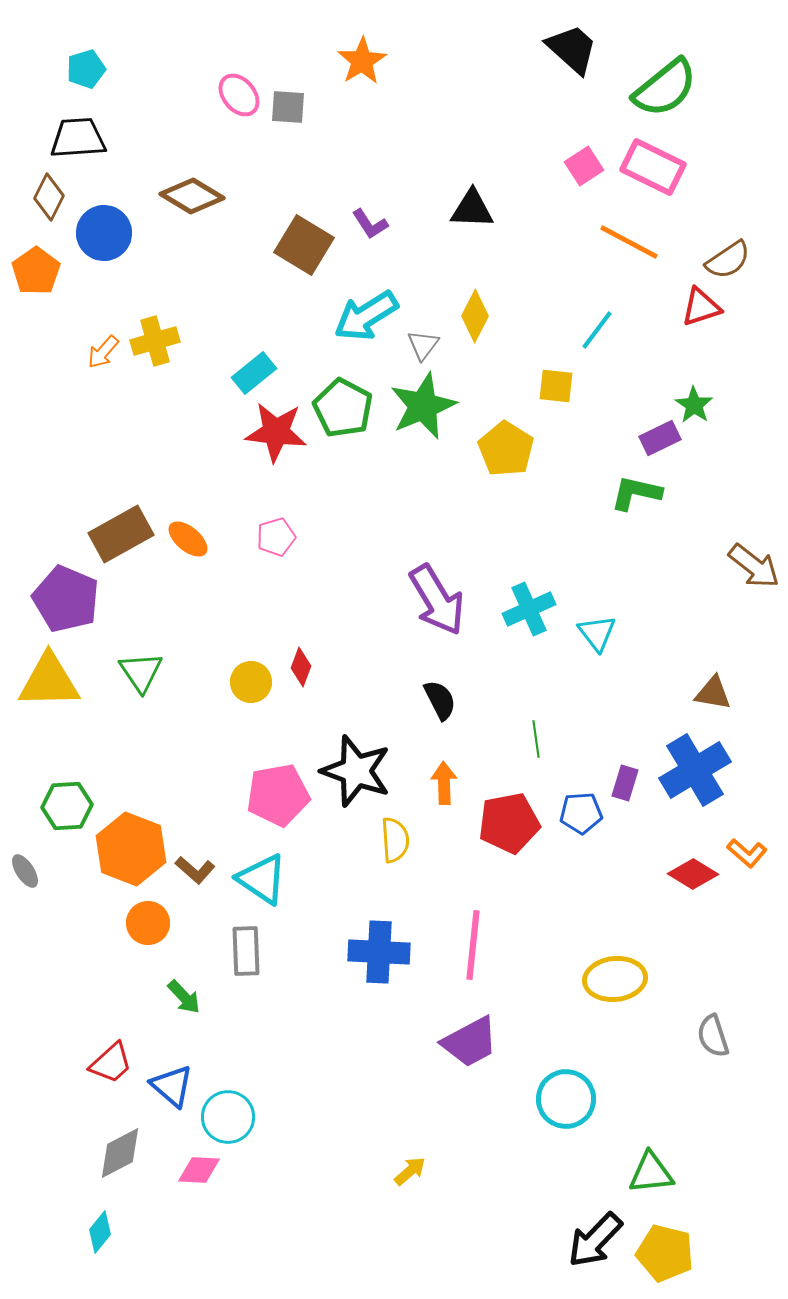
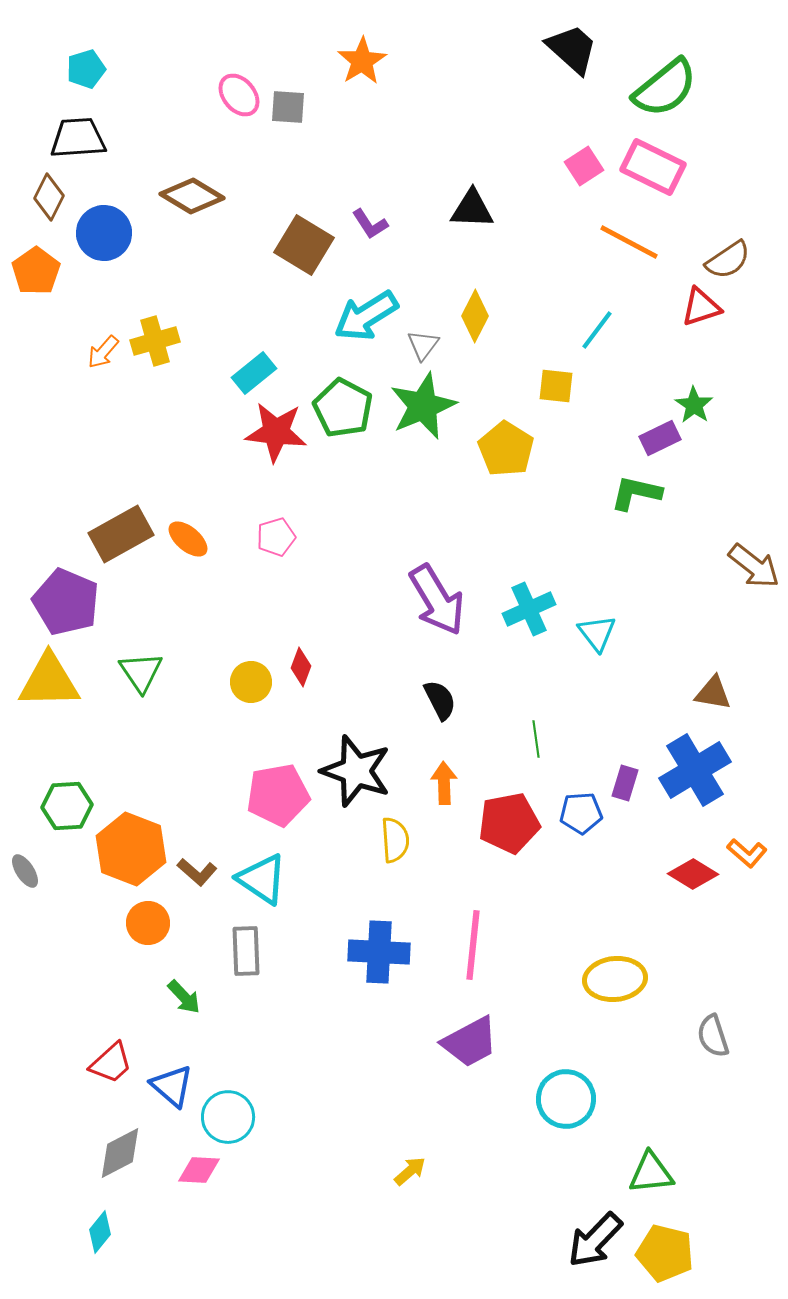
purple pentagon at (66, 599): moved 3 px down
brown L-shape at (195, 870): moved 2 px right, 2 px down
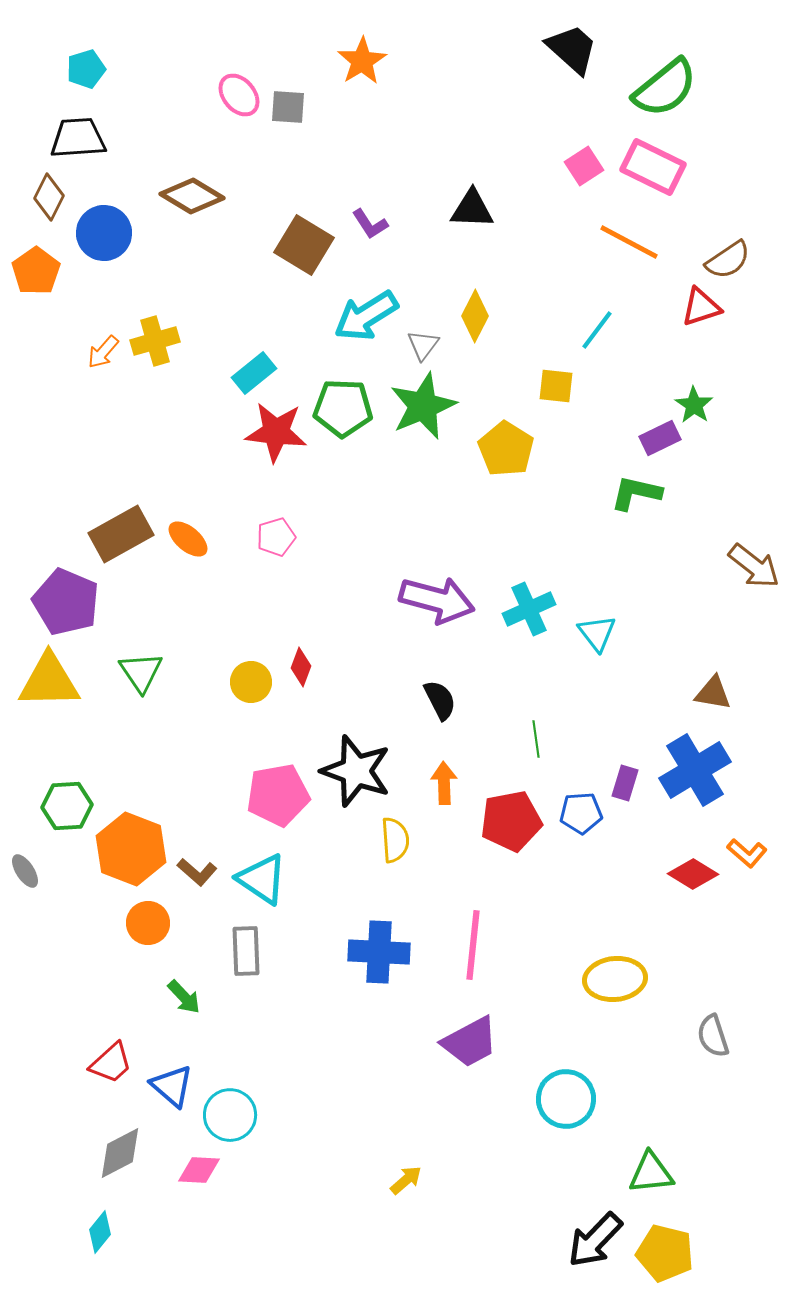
green pentagon at (343, 408): rotated 26 degrees counterclockwise
purple arrow at (437, 600): rotated 44 degrees counterclockwise
red pentagon at (509, 823): moved 2 px right, 2 px up
cyan circle at (228, 1117): moved 2 px right, 2 px up
yellow arrow at (410, 1171): moved 4 px left, 9 px down
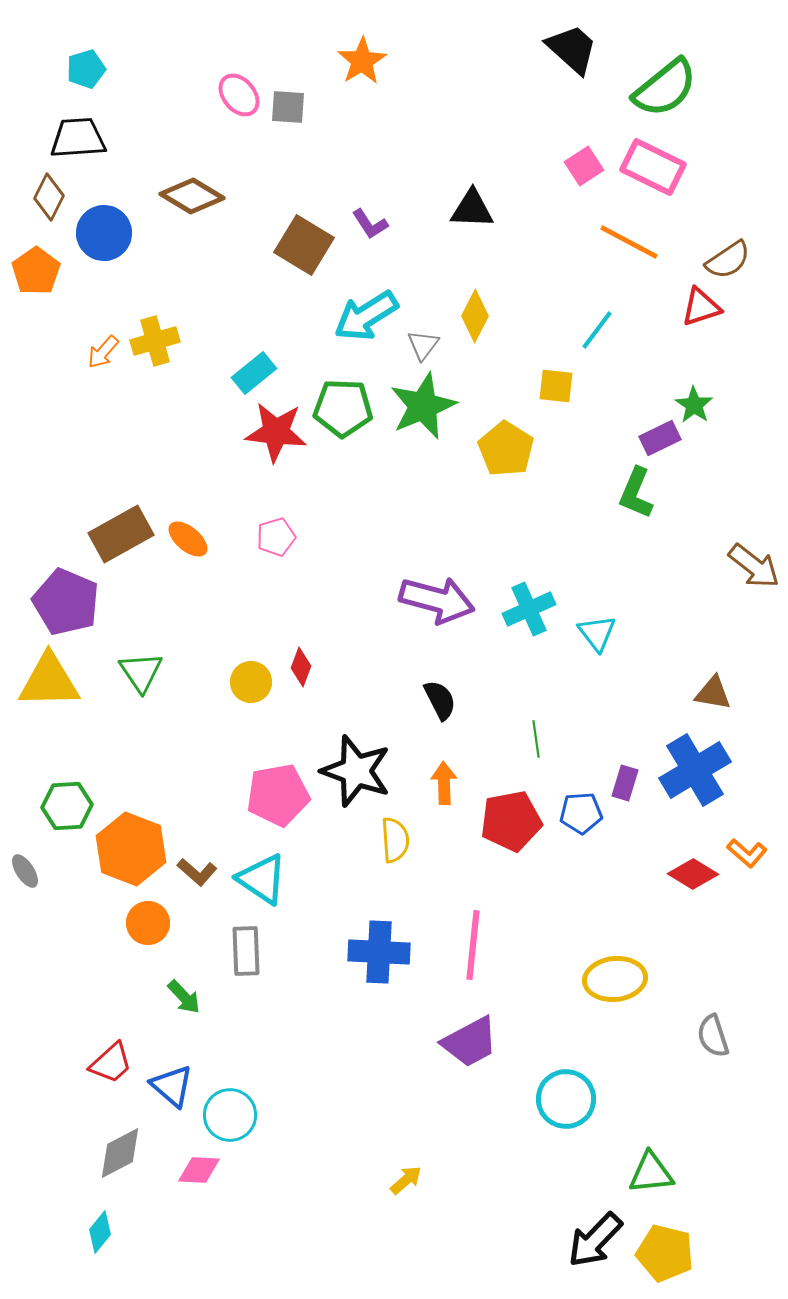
green L-shape at (636, 493): rotated 80 degrees counterclockwise
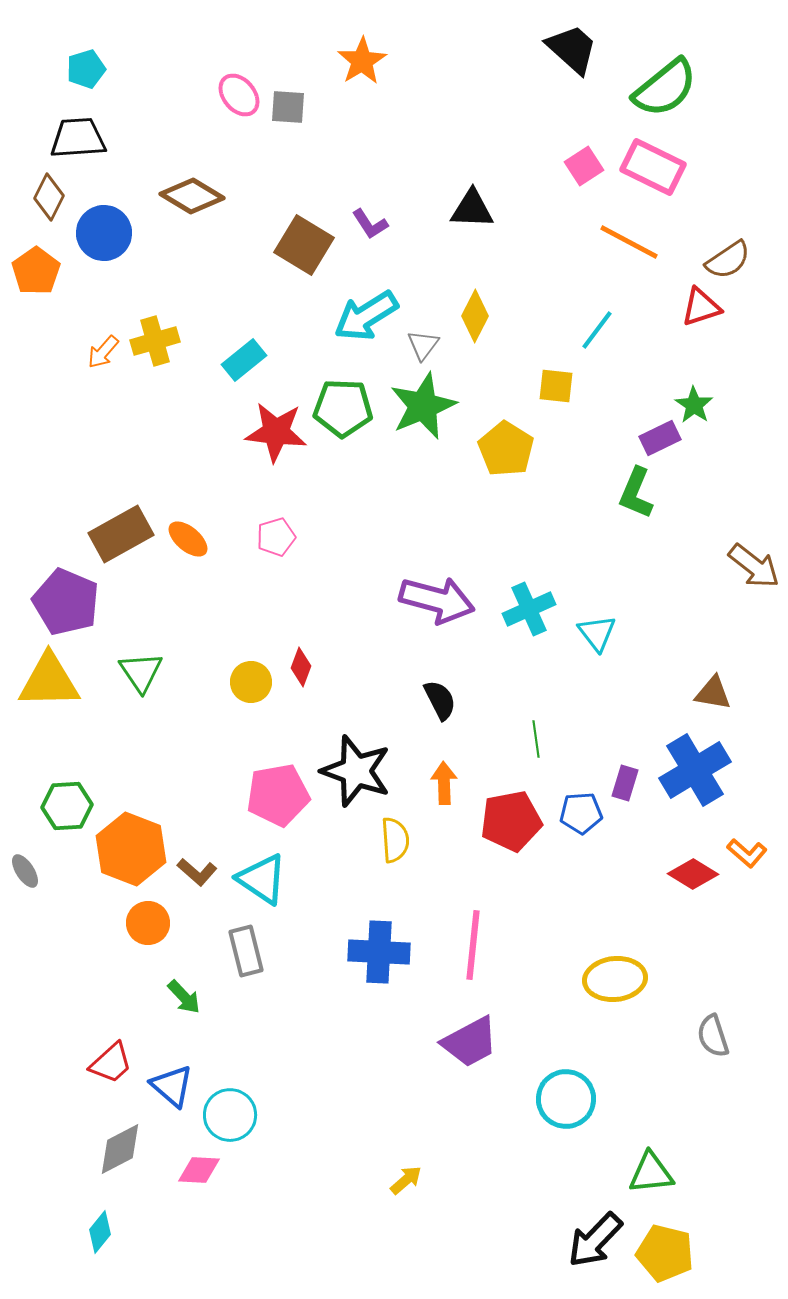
cyan rectangle at (254, 373): moved 10 px left, 13 px up
gray rectangle at (246, 951): rotated 12 degrees counterclockwise
gray diamond at (120, 1153): moved 4 px up
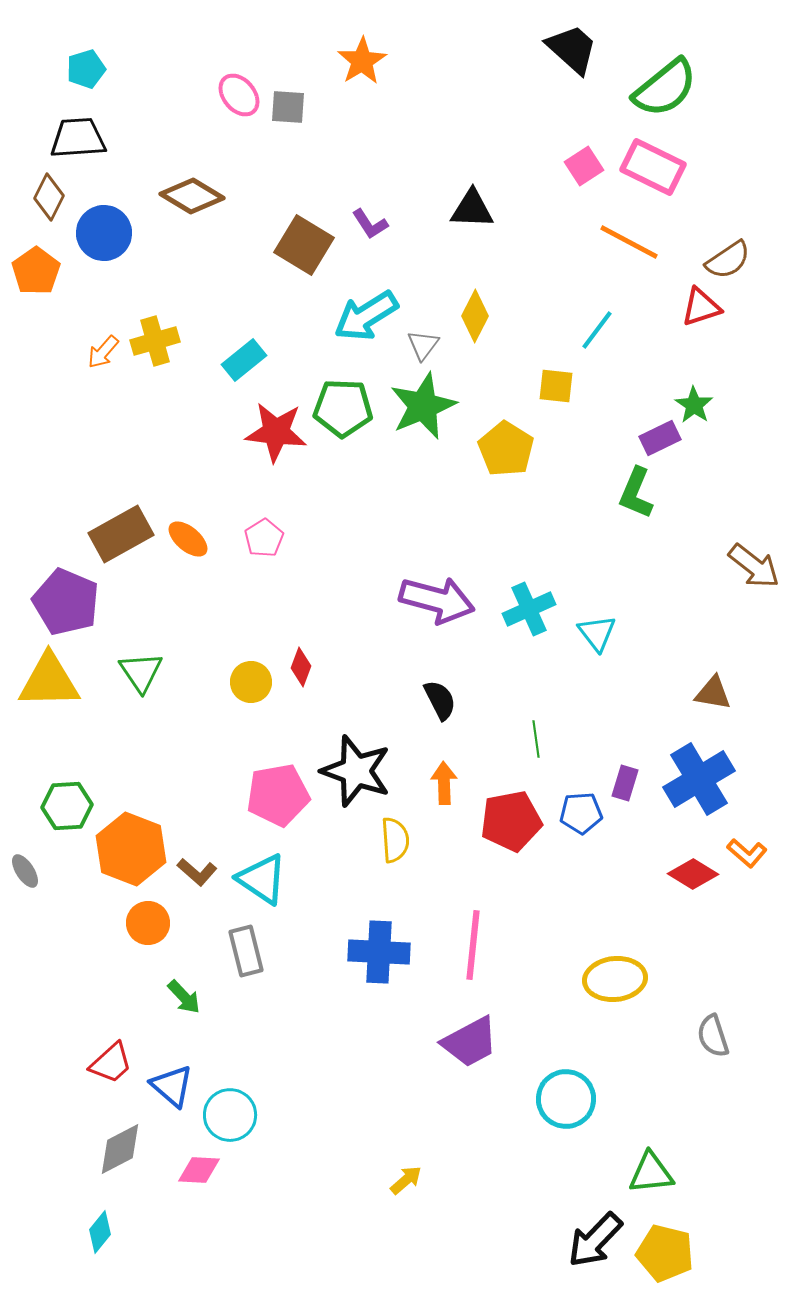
pink pentagon at (276, 537): moved 12 px left, 1 px down; rotated 15 degrees counterclockwise
blue cross at (695, 770): moved 4 px right, 9 px down
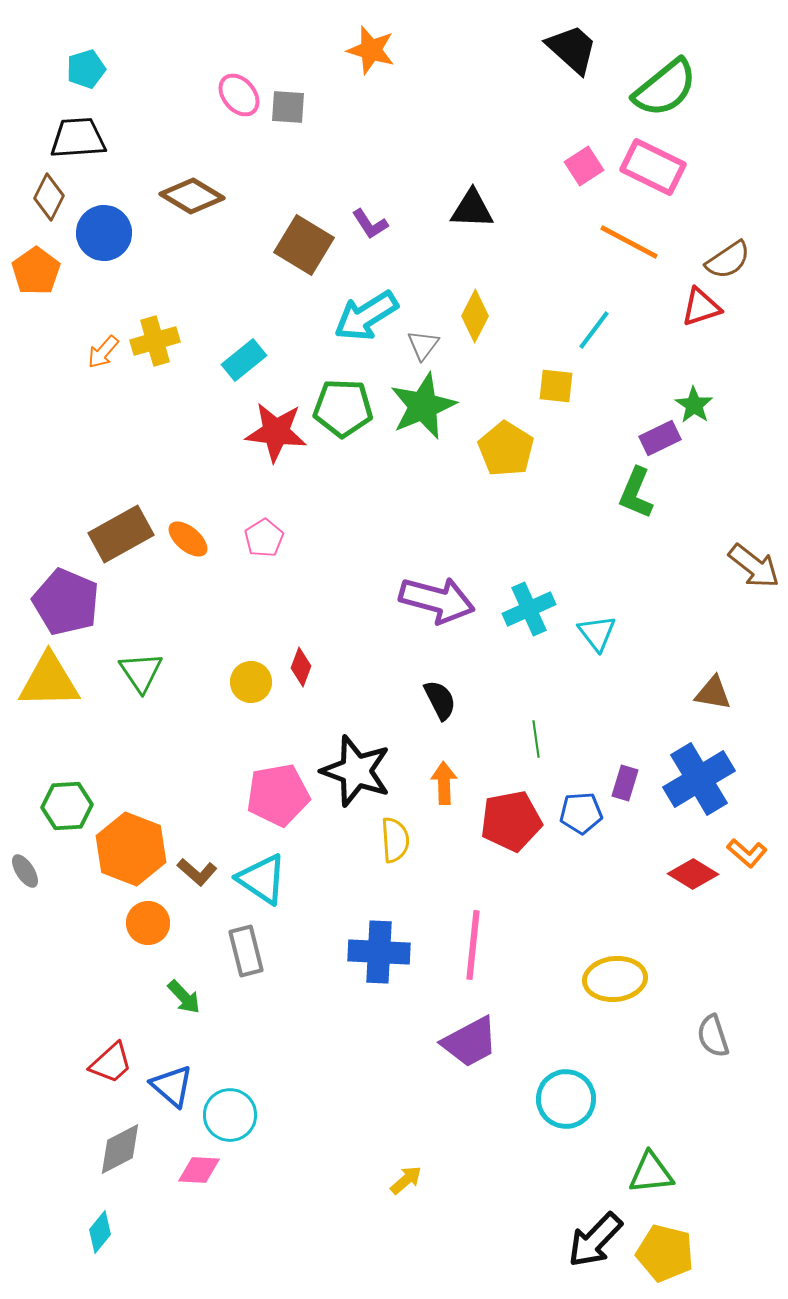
orange star at (362, 61): moved 9 px right, 11 px up; rotated 24 degrees counterclockwise
cyan line at (597, 330): moved 3 px left
